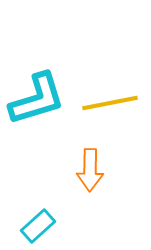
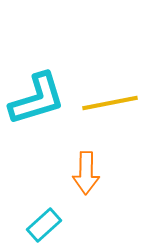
orange arrow: moved 4 px left, 3 px down
cyan rectangle: moved 6 px right, 1 px up
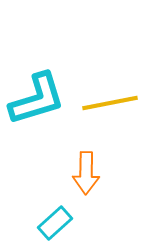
cyan rectangle: moved 11 px right, 2 px up
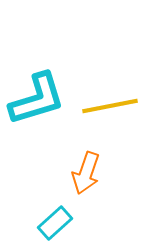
yellow line: moved 3 px down
orange arrow: rotated 18 degrees clockwise
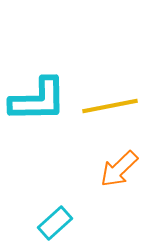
cyan L-shape: moved 1 px right, 1 px down; rotated 16 degrees clockwise
orange arrow: moved 33 px right, 4 px up; rotated 27 degrees clockwise
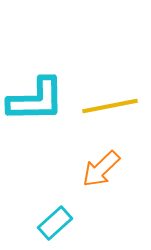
cyan L-shape: moved 2 px left
orange arrow: moved 18 px left
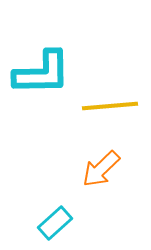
cyan L-shape: moved 6 px right, 27 px up
yellow line: rotated 6 degrees clockwise
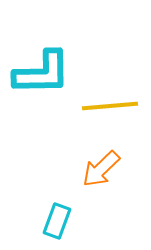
cyan rectangle: moved 2 px right, 2 px up; rotated 28 degrees counterclockwise
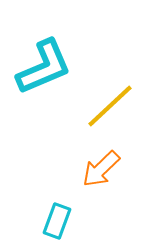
cyan L-shape: moved 2 px right, 6 px up; rotated 22 degrees counterclockwise
yellow line: rotated 38 degrees counterclockwise
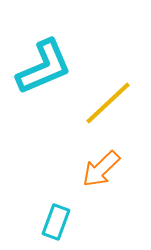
yellow line: moved 2 px left, 3 px up
cyan rectangle: moved 1 px left, 1 px down
